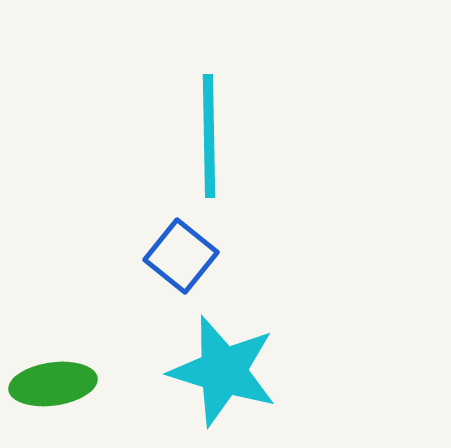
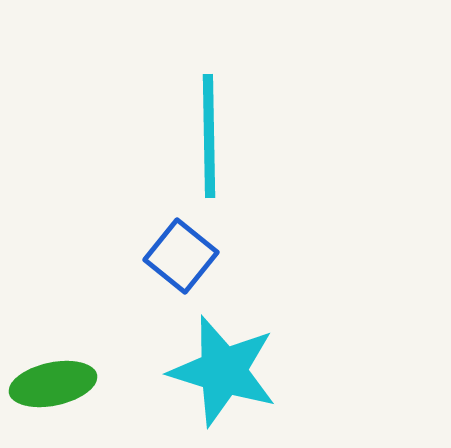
green ellipse: rotated 4 degrees counterclockwise
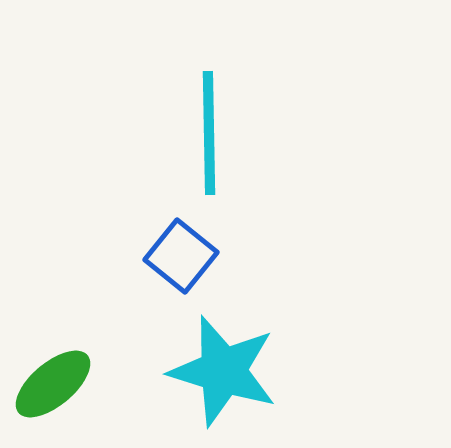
cyan line: moved 3 px up
green ellipse: rotated 28 degrees counterclockwise
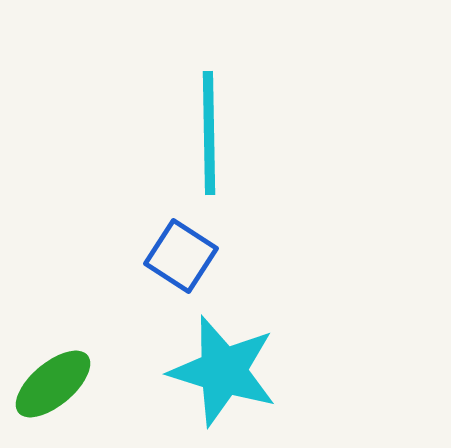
blue square: rotated 6 degrees counterclockwise
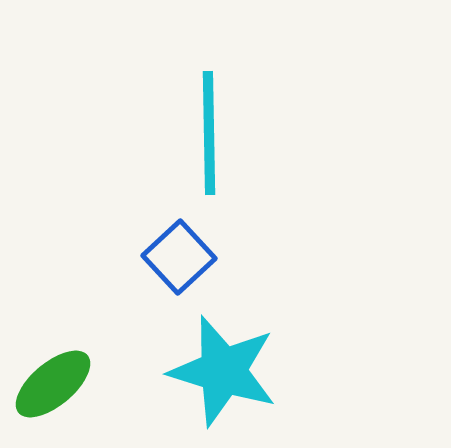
blue square: moved 2 px left, 1 px down; rotated 14 degrees clockwise
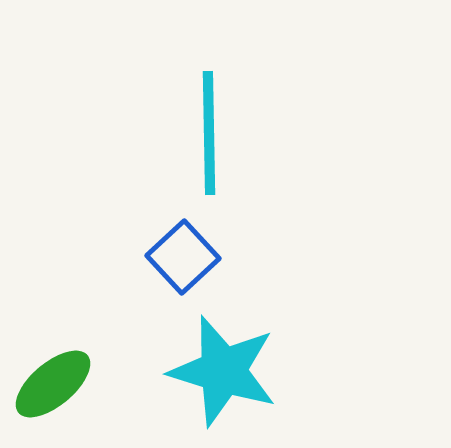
blue square: moved 4 px right
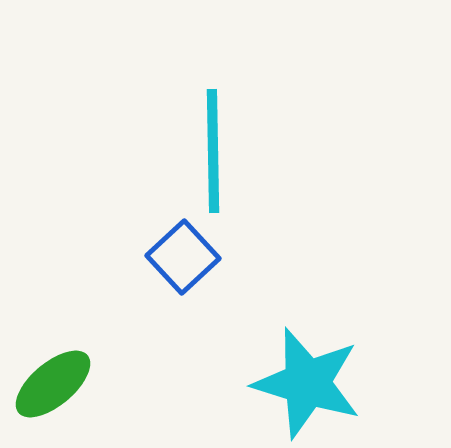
cyan line: moved 4 px right, 18 px down
cyan star: moved 84 px right, 12 px down
